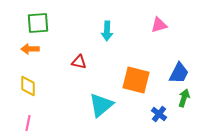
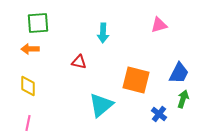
cyan arrow: moved 4 px left, 2 px down
green arrow: moved 1 px left, 1 px down
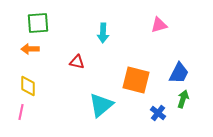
red triangle: moved 2 px left
blue cross: moved 1 px left, 1 px up
pink line: moved 7 px left, 11 px up
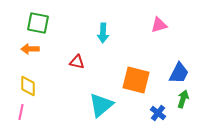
green square: rotated 15 degrees clockwise
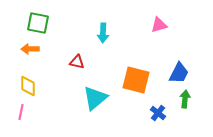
green arrow: moved 2 px right; rotated 12 degrees counterclockwise
cyan triangle: moved 6 px left, 7 px up
